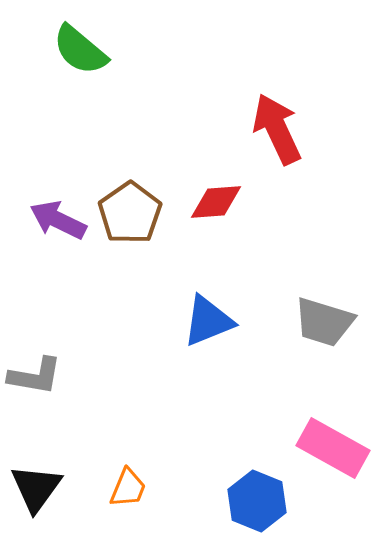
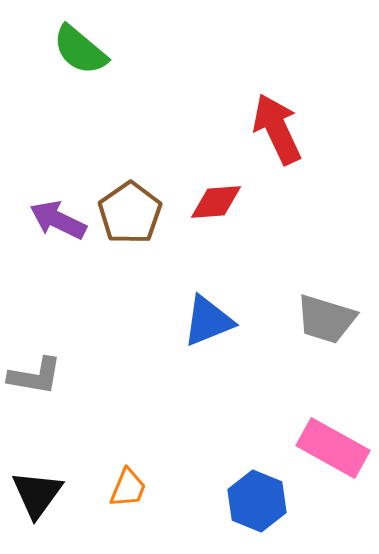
gray trapezoid: moved 2 px right, 3 px up
black triangle: moved 1 px right, 6 px down
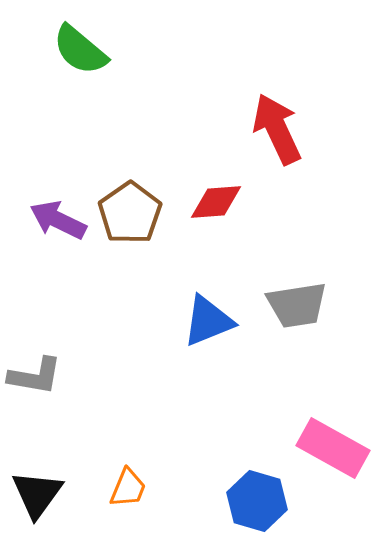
gray trapezoid: moved 29 px left, 14 px up; rotated 26 degrees counterclockwise
blue hexagon: rotated 6 degrees counterclockwise
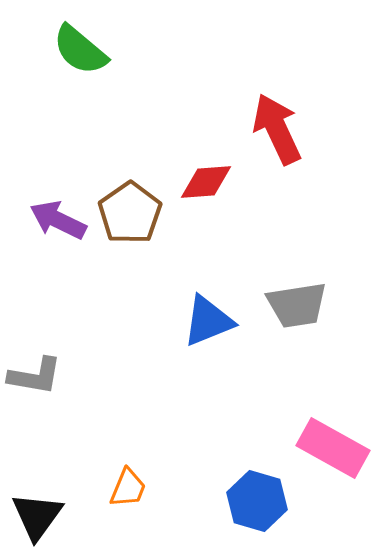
red diamond: moved 10 px left, 20 px up
black triangle: moved 22 px down
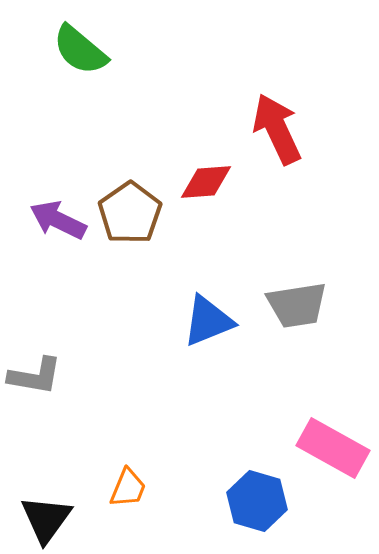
black triangle: moved 9 px right, 3 px down
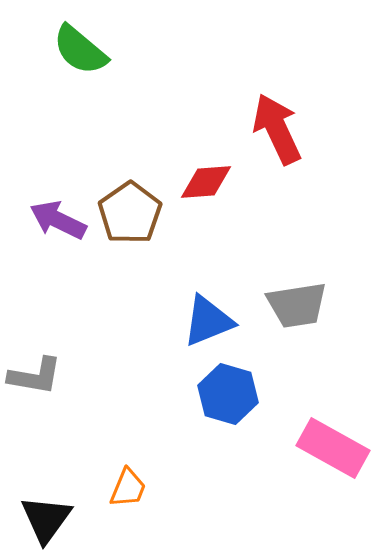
blue hexagon: moved 29 px left, 107 px up
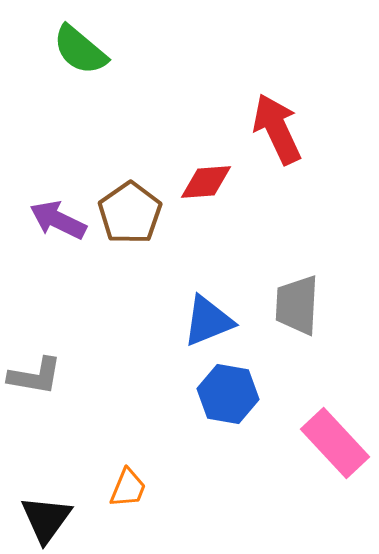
gray trapezoid: rotated 102 degrees clockwise
blue hexagon: rotated 6 degrees counterclockwise
pink rectangle: moved 2 px right, 5 px up; rotated 18 degrees clockwise
